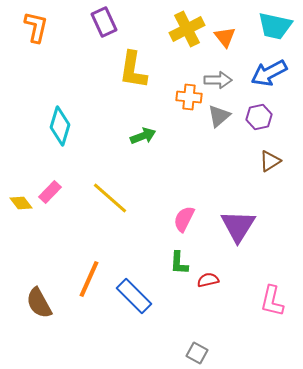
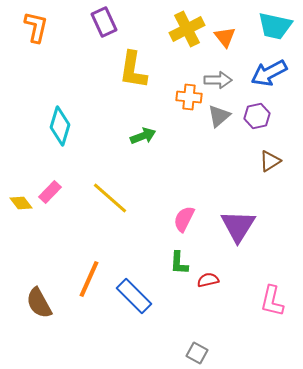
purple hexagon: moved 2 px left, 1 px up
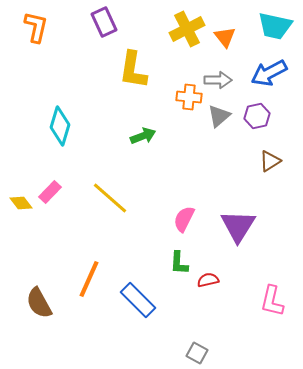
blue rectangle: moved 4 px right, 4 px down
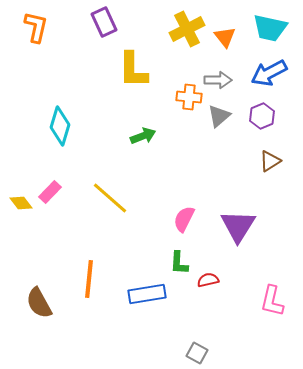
cyan trapezoid: moved 5 px left, 2 px down
yellow L-shape: rotated 9 degrees counterclockwise
purple hexagon: moved 5 px right; rotated 10 degrees counterclockwise
orange line: rotated 18 degrees counterclockwise
blue rectangle: moved 9 px right, 6 px up; rotated 54 degrees counterclockwise
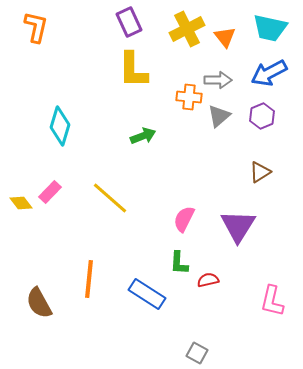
purple rectangle: moved 25 px right
brown triangle: moved 10 px left, 11 px down
blue rectangle: rotated 42 degrees clockwise
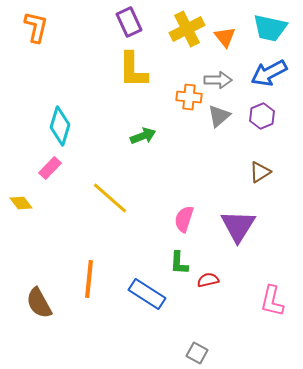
pink rectangle: moved 24 px up
pink semicircle: rotated 8 degrees counterclockwise
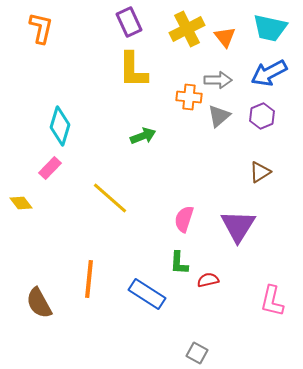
orange L-shape: moved 5 px right, 1 px down
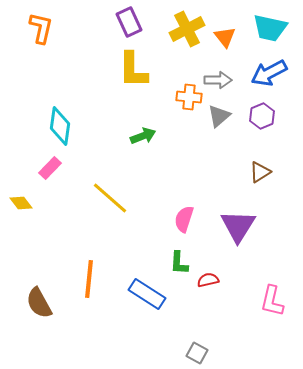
cyan diamond: rotated 9 degrees counterclockwise
